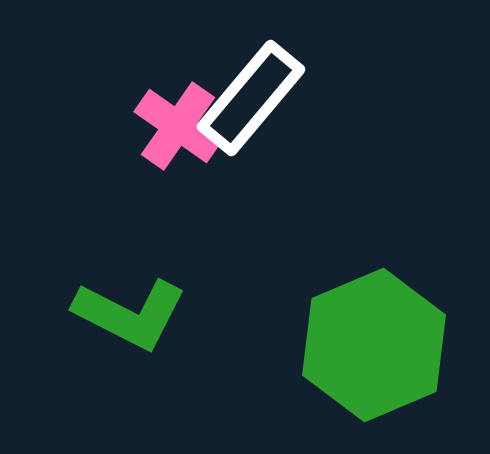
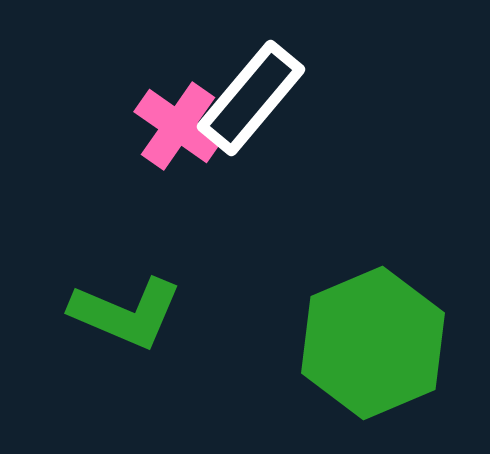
green L-shape: moved 4 px left, 1 px up; rotated 4 degrees counterclockwise
green hexagon: moved 1 px left, 2 px up
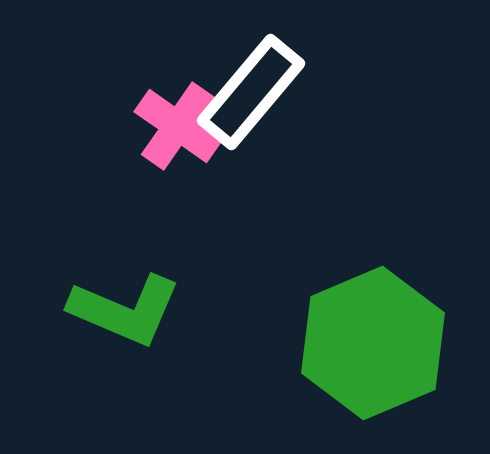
white rectangle: moved 6 px up
green L-shape: moved 1 px left, 3 px up
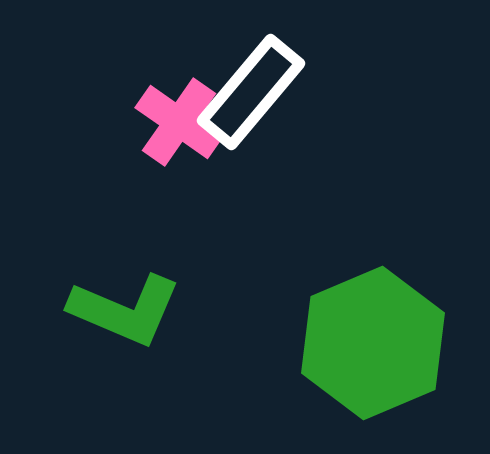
pink cross: moved 1 px right, 4 px up
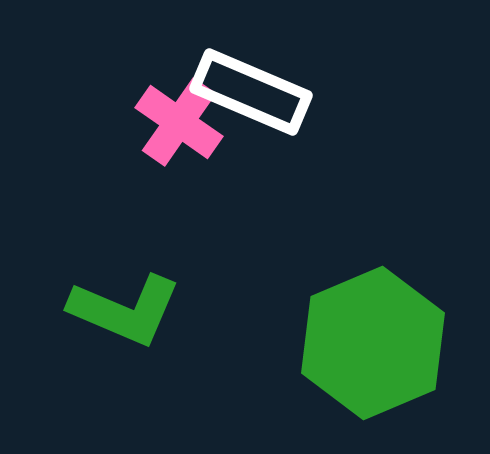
white rectangle: rotated 73 degrees clockwise
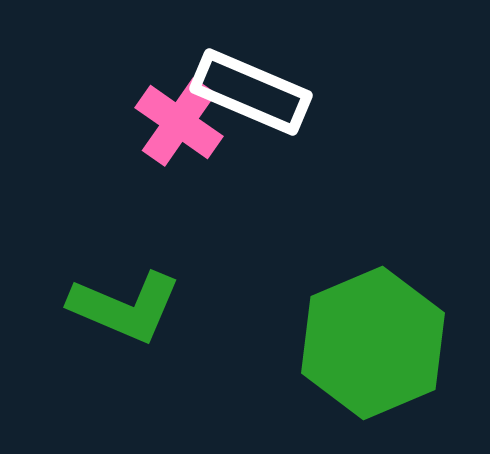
green L-shape: moved 3 px up
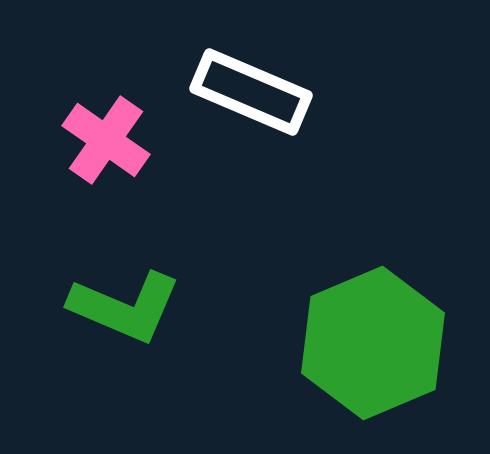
pink cross: moved 73 px left, 18 px down
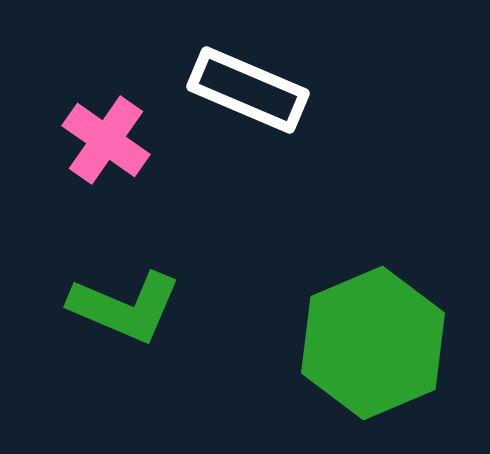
white rectangle: moved 3 px left, 2 px up
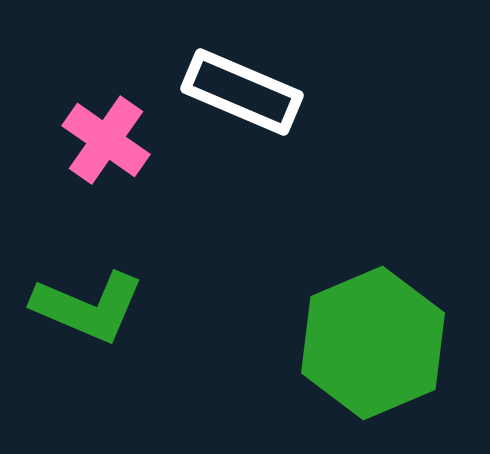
white rectangle: moved 6 px left, 2 px down
green L-shape: moved 37 px left
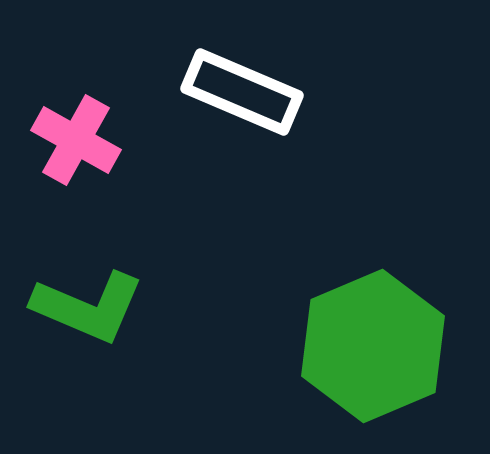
pink cross: moved 30 px left; rotated 6 degrees counterclockwise
green hexagon: moved 3 px down
